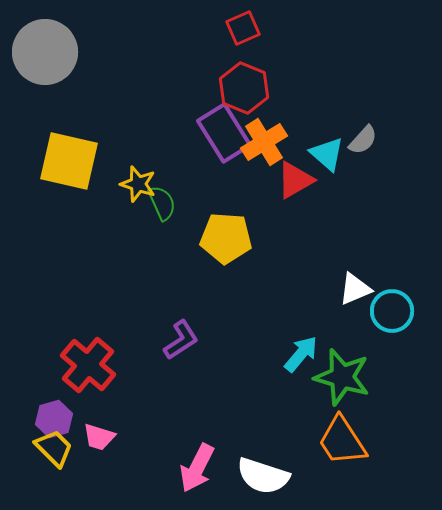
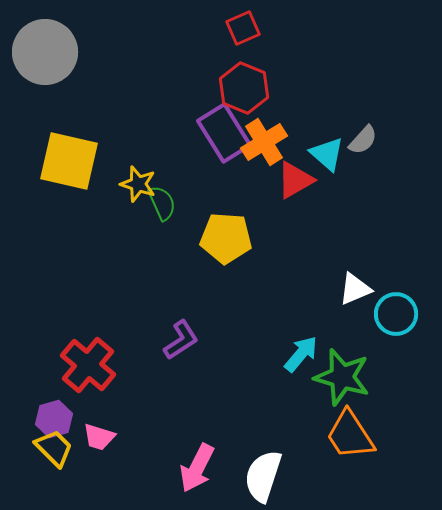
cyan circle: moved 4 px right, 3 px down
orange trapezoid: moved 8 px right, 6 px up
white semicircle: rotated 90 degrees clockwise
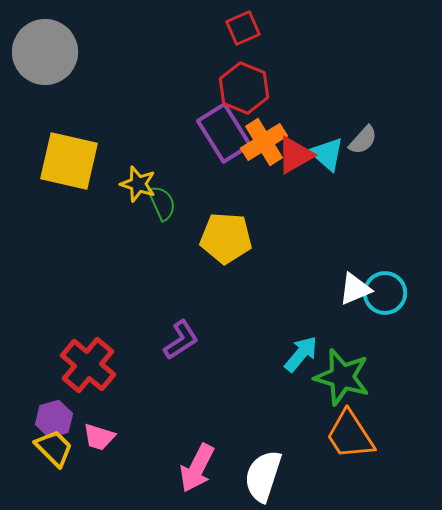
red triangle: moved 25 px up
cyan circle: moved 11 px left, 21 px up
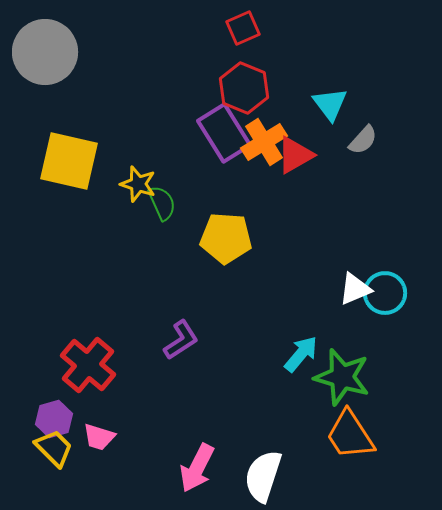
cyan triangle: moved 3 px right, 50 px up; rotated 12 degrees clockwise
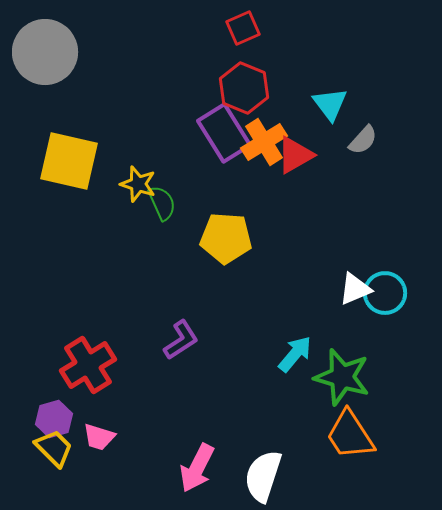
cyan arrow: moved 6 px left
red cross: rotated 18 degrees clockwise
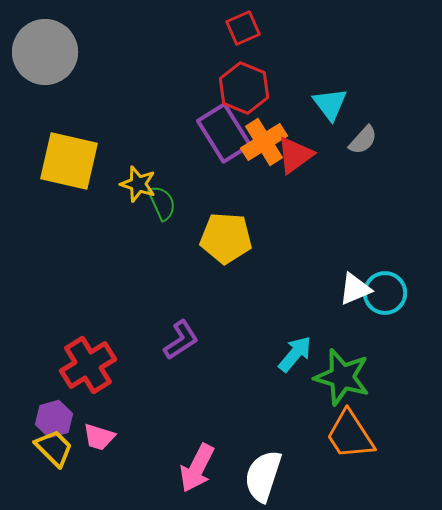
red triangle: rotated 6 degrees counterclockwise
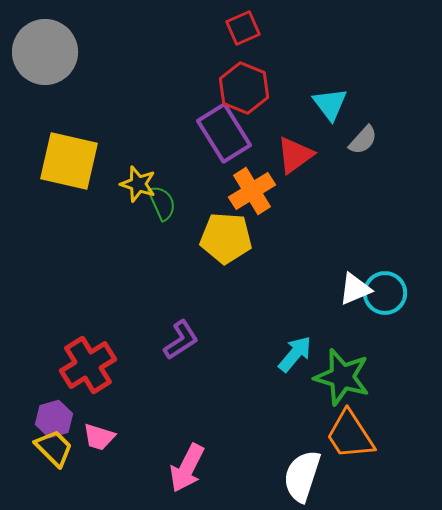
orange cross: moved 12 px left, 49 px down
pink arrow: moved 10 px left
white semicircle: moved 39 px right
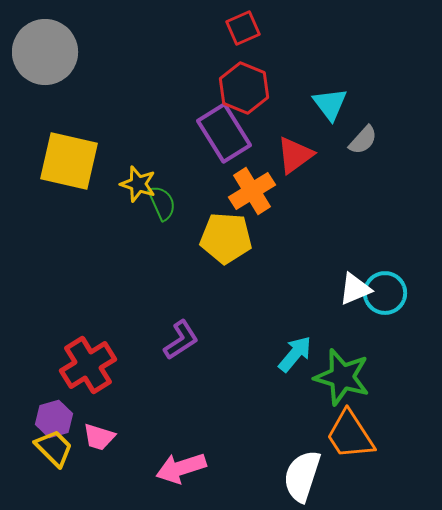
pink arrow: moved 6 px left; rotated 45 degrees clockwise
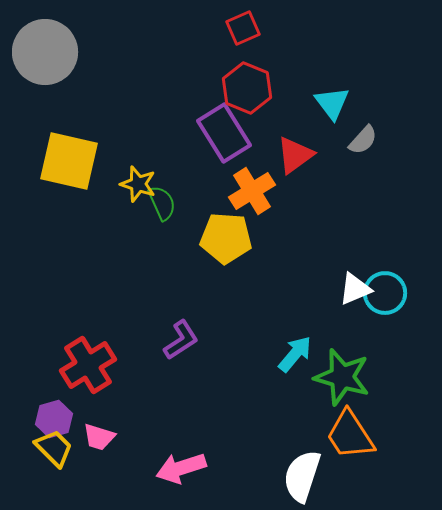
red hexagon: moved 3 px right
cyan triangle: moved 2 px right, 1 px up
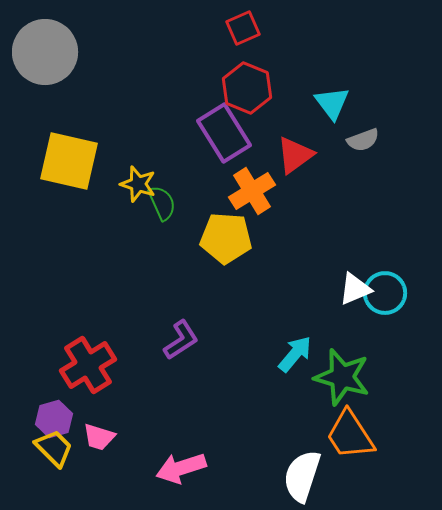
gray semicircle: rotated 28 degrees clockwise
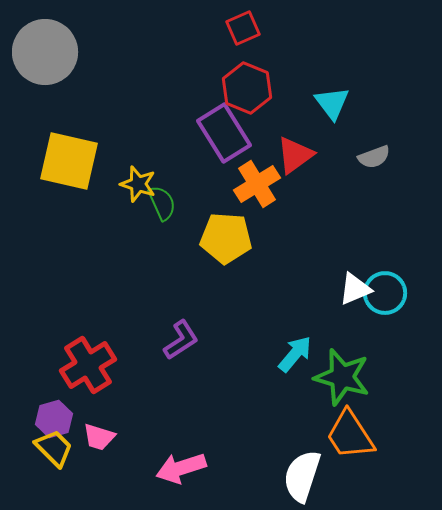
gray semicircle: moved 11 px right, 17 px down
orange cross: moved 5 px right, 7 px up
